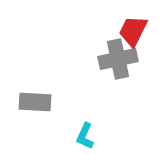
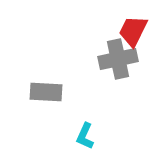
gray rectangle: moved 11 px right, 10 px up
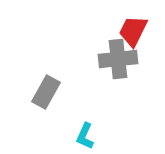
gray cross: rotated 6 degrees clockwise
gray rectangle: rotated 64 degrees counterclockwise
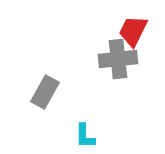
gray rectangle: moved 1 px left
cyan L-shape: rotated 24 degrees counterclockwise
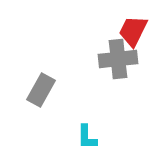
gray rectangle: moved 4 px left, 2 px up
cyan L-shape: moved 2 px right, 1 px down
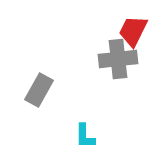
gray rectangle: moved 2 px left
cyan L-shape: moved 2 px left, 1 px up
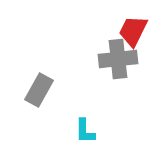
cyan L-shape: moved 5 px up
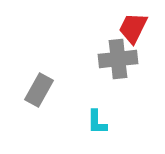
red trapezoid: moved 3 px up
cyan L-shape: moved 12 px right, 9 px up
